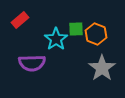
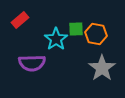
orange hexagon: rotated 10 degrees counterclockwise
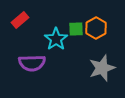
orange hexagon: moved 6 px up; rotated 20 degrees clockwise
gray star: rotated 16 degrees clockwise
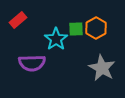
red rectangle: moved 2 px left
gray star: rotated 24 degrees counterclockwise
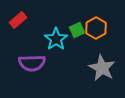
green square: moved 1 px right, 1 px down; rotated 21 degrees counterclockwise
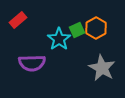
cyan star: moved 3 px right
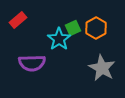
green square: moved 4 px left, 2 px up
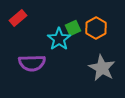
red rectangle: moved 2 px up
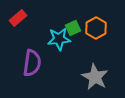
cyan star: rotated 30 degrees clockwise
purple semicircle: rotated 80 degrees counterclockwise
gray star: moved 7 px left, 9 px down
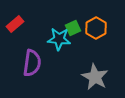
red rectangle: moved 3 px left, 6 px down
cyan star: rotated 10 degrees clockwise
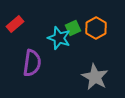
cyan star: moved 1 px up; rotated 15 degrees clockwise
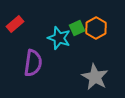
green square: moved 4 px right
purple semicircle: moved 1 px right
